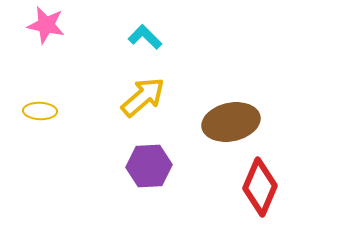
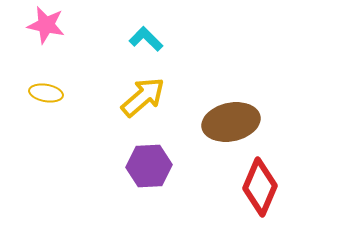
cyan L-shape: moved 1 px right, 2 px down
yellow ellipse: moved 6 px right, 18 px up; rotated 8 degrees clockwise
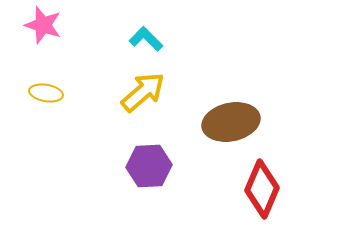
pink star: moved 3 px left; rotated 6 degrees clockwise
yellow arrow: moved 5 px up
red diamond: moved 2 px right, 2 px down
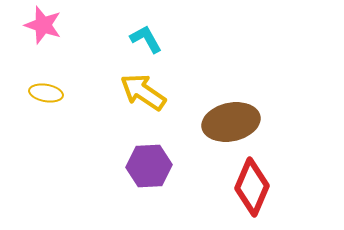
cyan L-shape: rotated 16 degrees clockwise
yellow arrow: rotated 105 degrees counterclockwise
red diamond: moved 10 px left, 2 px up
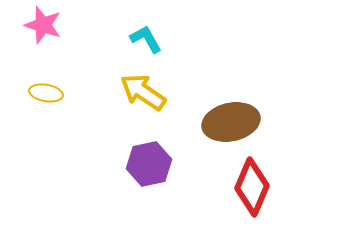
purple hexagon: moved 2 px up; rotated 9 degrees counterclockwise
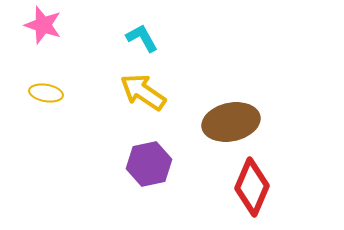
cyan L-shape: moved 4 px left, 1 px up
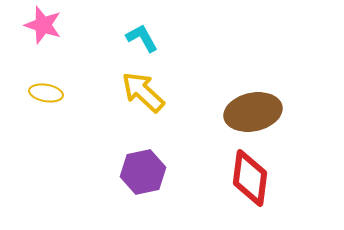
yellow arrow: rotated 9 degrees clockwise
brown ellipse: moved 22 px right, 10 px up
purple hexagon: moved 6 px left, 8 px down
red diamond: moved 2 px left, 9 px up; rotated 16 degrees counterclockwise
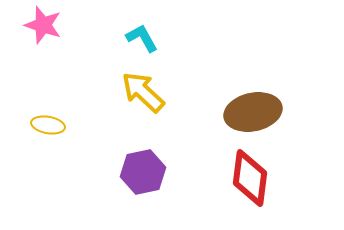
yellow ellipse: moved 2 px right, 32 px down
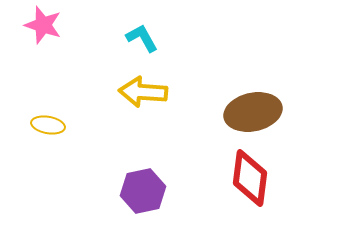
yellow arrow: rotated 39 degrees counterclockwise
purple hexagon: moved 19 px down
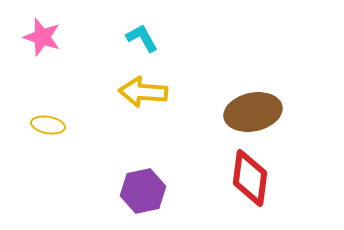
pink star: moved 1 px left, 12 px down
